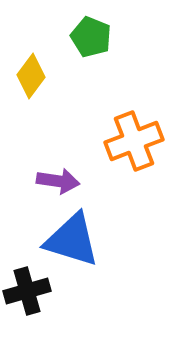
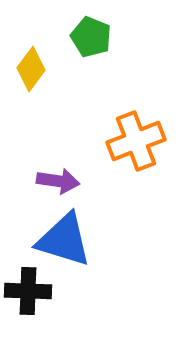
yellow diamond: moved 7 px up
orange cross: moved 2 px right
blue triangle: moved 8 px left
black cross: moved 1 px right; rotated 18 degrees clockwise
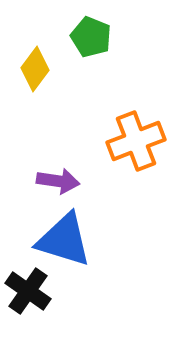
yellow diamond: moved 4 px right
black cross: rotated 33 degrees clockwise
